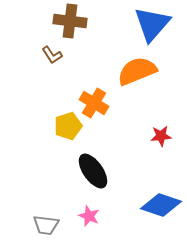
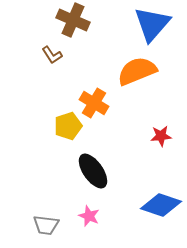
brown cross: moved 3 px right, 1 px up; rotated 16 degrees clockwise
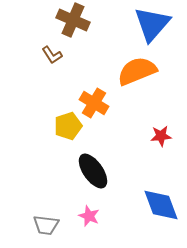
blue diamond: rotated 51 degrees clockwise
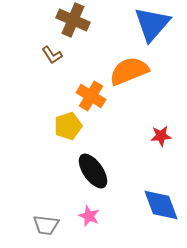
orange semicircle: moved 8 px left
orange cross: moved 3 px left, 7 px up
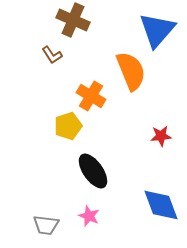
blue triangle: moved 5 px right, 6 px down
orange semicircle: moved 2 px right; rotated 90 degrees clockwise
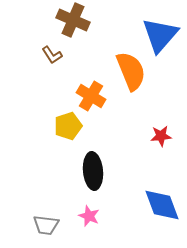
blue triangle: moved 3 px right, 5 px down
black ellipse: rotated 30 degrees clockwise
blue diamond: moved 1 px right
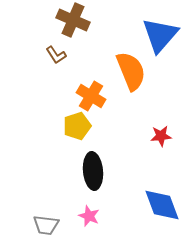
brown L-shape: moved 4 px right
yellow pentagon: moved 9 px right
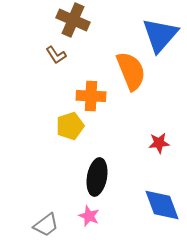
orange cross: rotated 28 degrees counterclockwise
yellow pentagon: moved 7 px left
red star: moved 2 px left, 7 px down
black ellipse: moved 4 px right, 6 px down; rotated 15 degrees clockwise
gray trapezoid: rotated 44 degrees counterclockwise
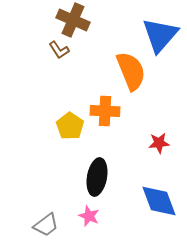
brown L-shape: moved 3 px right, 5 px up
orange cross: moved 14 px right, 15 px down
yellow pentagon: rotated 20 degrees counterclockwise
blue diamond: moved 3 px left, 4 px up
